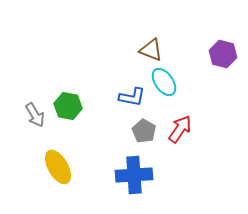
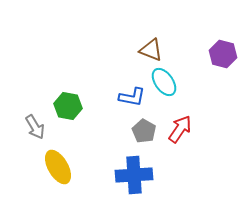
gray arrow: moved 12 px down
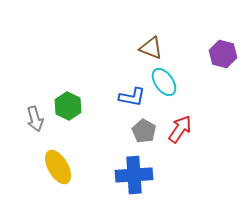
brown triangle: moved 2 px up
green hexagon: rotated 16 degrees clockwise
gray arrow: moved 8 px up; rotated 15 degrees clockwise
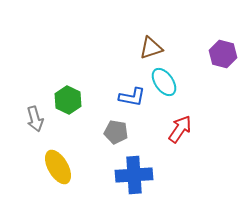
brown triangle: rotated 40 degrees counterclockwise
green hexagon: moved 6 px up
gray pentagon: moved 28 px left, 1 px down; rotated 20 degrees counterclockwise
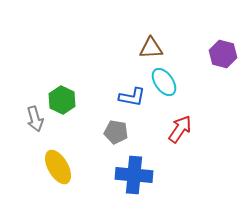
brown triangle: rotated 15 degrees clockwise
green hexagon: moved 6 px left
blue cross: rotated 9 degrees clockwise
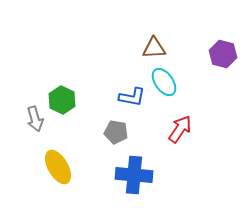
brown triangle: moved 3 px right
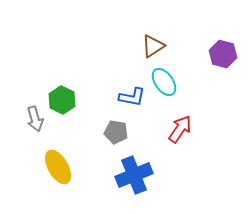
brown triangle: moved 1 px left, 2 px up; rotated 30 degrees counterclockwise
blue cross: rotated 27 degrees counterclockwise
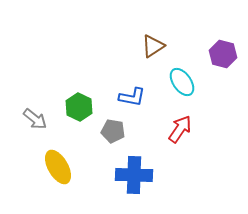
cyan ellipse: moved 18 px right
green hexagon: moved 17 px right, 7 px down
gray arrow: rotated 35 degrees counterclockwise
gray pentagon: moved 3 px left, 1 px up
blue cross: rotated 24 degrees clockwise
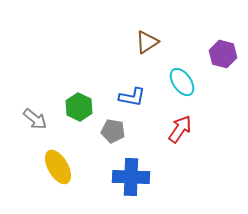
brown triangle: moved 6 px left, 4 px up
blue cross: moved 3 px left, 2 px down
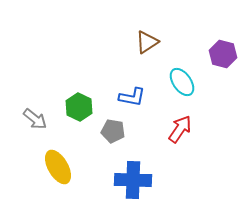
blue cross: moved 2 px right, 3 px down
